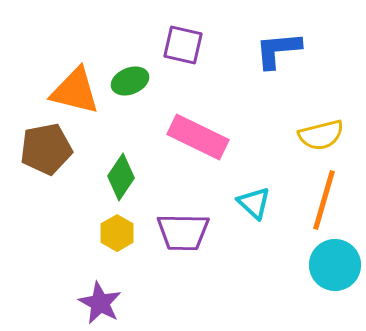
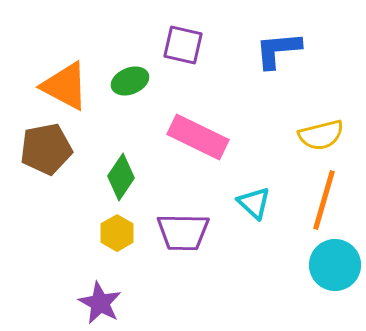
orange triangle: moved 10 px left, 5 px up; rotated 14 degrees clockwise
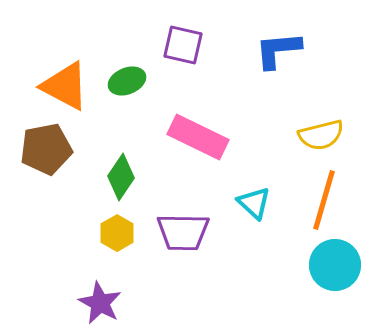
green ellipse: moved 3 px left
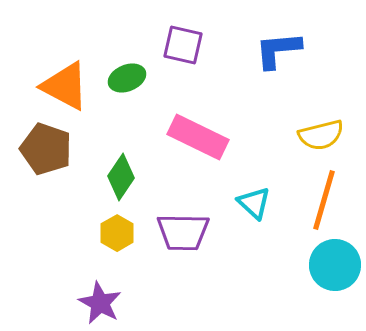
green ellipse: moved 3 px up
brown pentagon: rotated 30 degrees clockwise
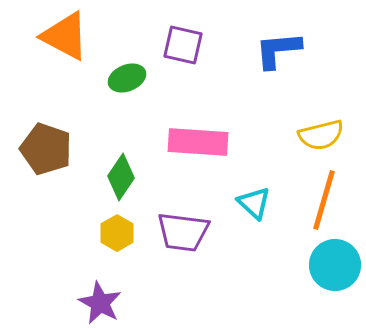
orange triangle: moved 50 px up
pink rectangle: moved 5 px down; rotated 22 degrees counterclockwise
purple trapezoid: rotated 6 degrees clockwise
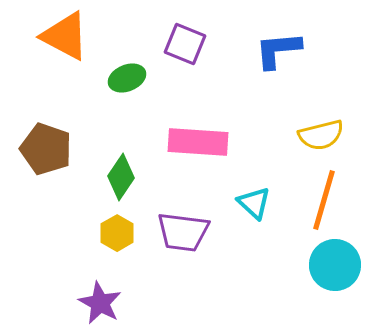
purple square: moved 2 px right, 1 px up; rotated 9 degrees clockwise
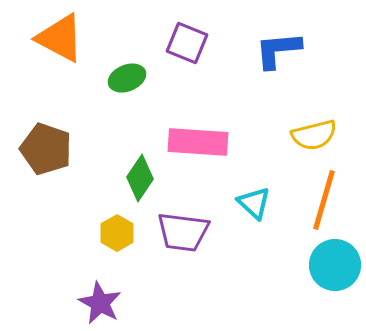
orange triangle: moved 5 px left, 2 px down
purple square: moved 2 px right, 1 px up
yellow semicircle: moved 7 px left
green diamond: moved 19 px right, 1 px down
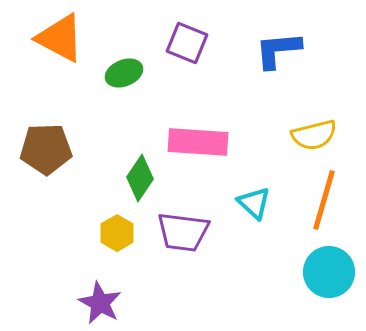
green ellipse: moved 3 px left, 5 px up
brown pentagon: rotated 21 degrees counterclockwise
cyan circle: moved 6 px left, 7 px down
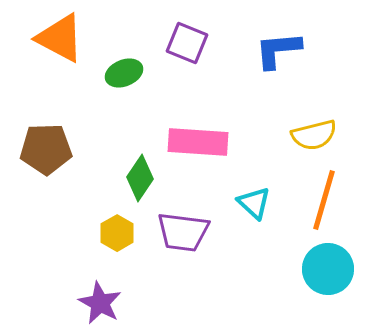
cyan circle: moved 1 px left, 3 px up
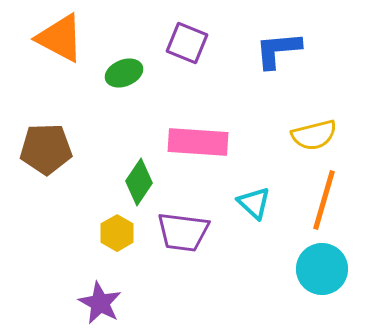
green diamond: moved 1 px left, 4 px down
cyan circle: moved 6 px left
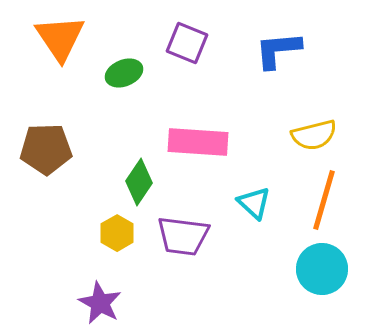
orange triangle: rotated 28 degrees clockwise
purple trapezoid: moved 4 px down
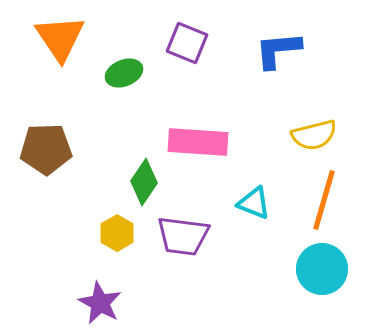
green diamond: moved 5 px right
cyan triangle: rotated 21 degrees counterclockwise
